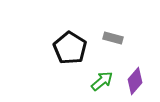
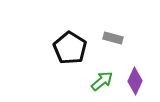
purple diamond: rotated 16 degrees counterclockwise
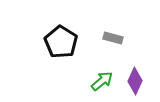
black pentagon: moved 9 px left, 6 px up
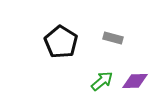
purple diamond: rotated 64 degrees clockwise
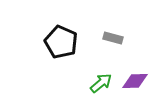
black pentagon: rotated 8 degrees counterclockwise
green arrow: moved 1 px left, 2 px down
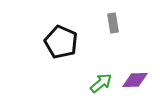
gray rectangle: moved 15 px up; rotated 66 degrees clockwise
purple diamond: moved 1 px up
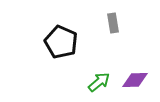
green arrow: moved 2 px left, 1 px up
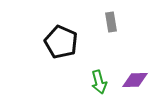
gray rectangle: moved 2 px left, 1 px up
green arrow: rotated 115 degrees clockwise
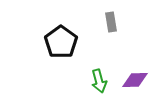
black pentagon: rotated 12 degrees clockwise
green arrow: moved 1 px up
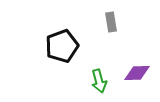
black pentagon: moved 1 px right, 4 px down; rotated 16 degrees clockwise
purple diamond: moved 2 px right, 7 px up
